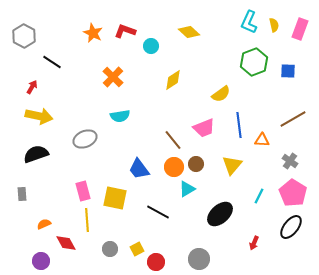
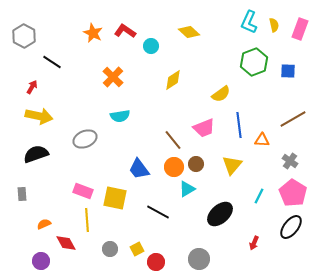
red L-shape at (125, 31): rotated 15 degrees clockwise
pink rectangle at (83, 191): rotated 54 degrees counterclockwise
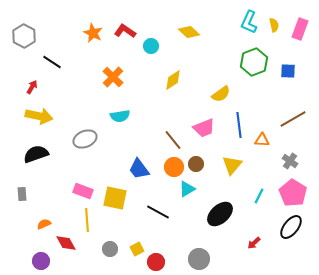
red arrow at (254, 243): rotated 24 degrees clockwise
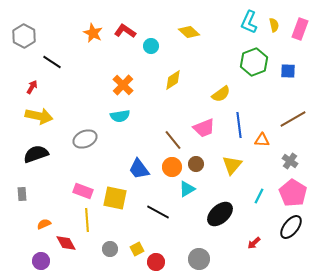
orange cross at (113, 77): moved 10 px right, 8 px down
orange circle at (174, 167): moved 2 px left
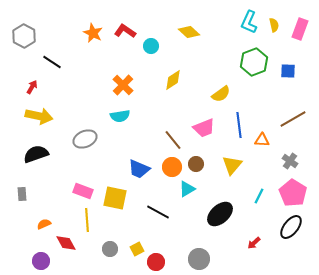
blue trapezoid at (139, 169): rotated 30 degrees counterclockwise
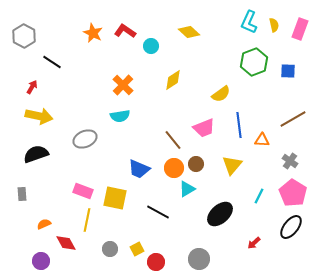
orange circle at (172, 167): moved 2 px right, 1 px down
yellow line at (87, 220): rotated 15 degrees clockwise
